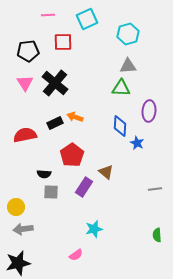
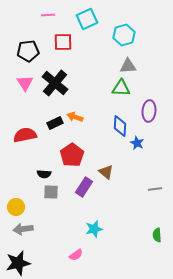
cyan hexagon: moved 4 px left, 1 px down
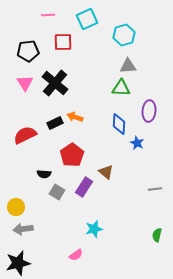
blue diamond: moved 1 px left, 2 px up
red semicircle: rotated 15 degrees counterclockwise
gray square: moved 6 px right; rotated 28 degrees clockwise
green semicircle: rotated 16 degrees clockwise
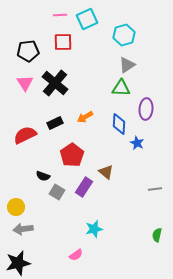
pink line: moved 12 px right
gray triangle: moved 1 px left, 1 px up; rotated 30 degrees counterclockwise
purple ellipse: moved 3 px left, 2 px up
orange arrow: moved 10 px right; rotated 49 degrees counterclockwise
black semicircle: moved 1 px left, 2 px down; rotated 16 degrees clockwise
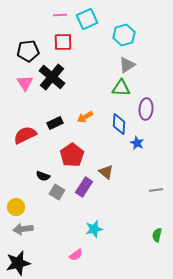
black cross: moved 3 px left, 6 px up
gray line: moved 1 px right, 1 px down
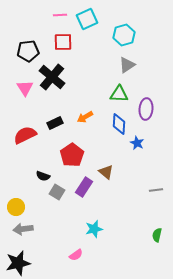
pink triangle: moved 5 px down
green triangle: moved 2 px left, 6 px down
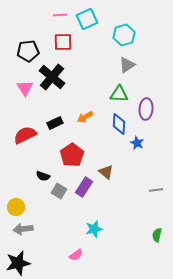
gray square: moved 2 px right, 1 px up
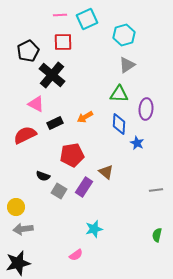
black pentagon: rotated 20 degrees counterclockwise
black cross: moved 2 px up
pink triangle: moved 11 px right, 16 px down; rotated 30 degrees counterclockwise
red pentagon: rotated 25 degrees clockwise
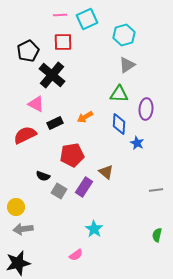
cyan star: rotated 24 degrees counterclockwise
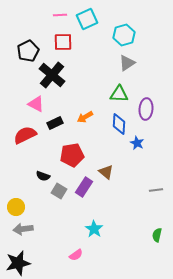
gray triangle: moved 2 px up
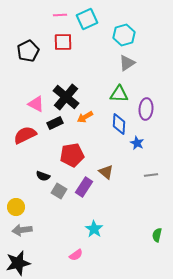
black cross: moved 14 px right, 22 px down
gray line: moved 5 px left, 15 px up
gray arrow: moved 1 px left, 1 px down
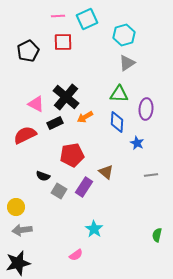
pink line: moved 2 px left, 1 px down
blue diamond: moved 2 px left, 2 px up
